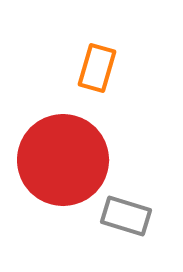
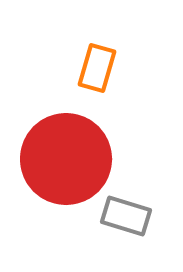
red circle: moved 3 px right, 1 px up
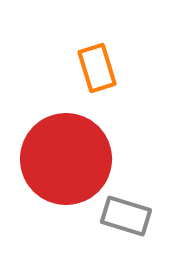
orange rectangle: rotated 33 degrees counterclockwise
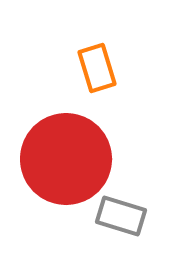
gray rectangle: moved 5 px left
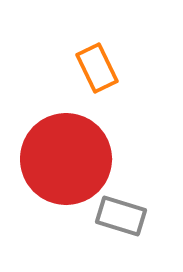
orange rectangle: rotated 9 degrees counterclockwise
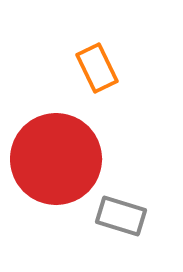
red circle: moved 10 px left
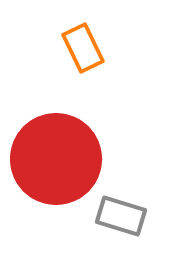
orange rectangle: moved 14 px left, 20 px up
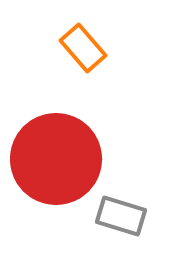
orange rectangle: rotated 15 degrees counterclockwise
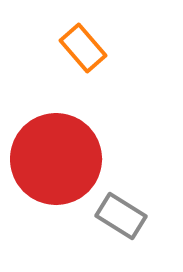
gray rectangle: rotated 15 degrees clockwise
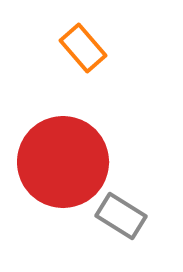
red circle: moved 7 px right, 3 px down
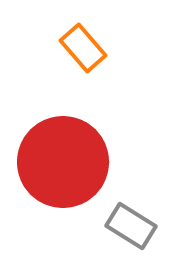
gray rectangle: moved 10 px right, 10 px down
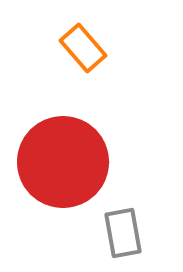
gray rectangle: moved 8 px left, 7 px down; rotated 48 degrees clockwise
